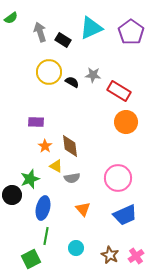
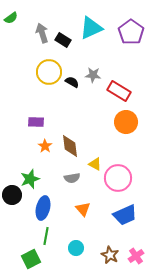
gray arrow: moved 2 px right, 1 px down
yellow triangle: moved 39 px right, 2 px up
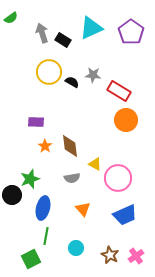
orange circle: moved 2 px up
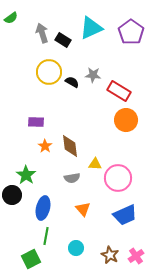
yellow triangle: rotated 24 degrees counterclockwise
green star: moved 4 px left, 4 px up; rotated 18 degrees counterclockwise
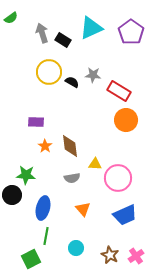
green star: rotated 30 degrees counterclockwise
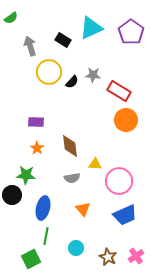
gray arrow: moved 12 px left, 13 px down
black semicircle: rotated 104 degrees clockwise
orange star: moved 8 px left, 2 px down
pink circle: moved 1 px right, 3 px down
brown star: moved 2 px left, 2 px down
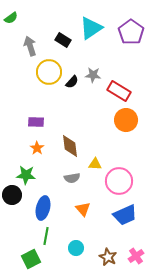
cyan triangle: rotated 10 degrees counterclockwise
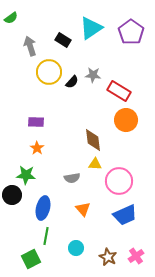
brown diamond: moved 23 px right, 6 px up
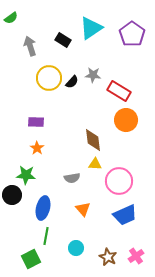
purple pentagon: moved 1 px right, 2 px down
yellow circle: moved 6 px down
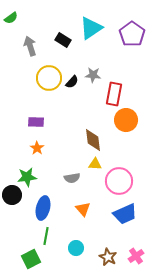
red rectangle: moved 5 px left, 3 px down; rotated 70 degrees clockwise
green star: moved 1 px right, 2 px down; rotated 12 degrees counterclockwise
blue trapezoid: moved 1 px up
